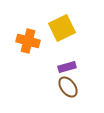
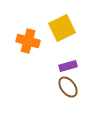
purple rectangle: moved 1 px right, 1 px up
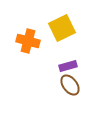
brown ellipse: moved 2 px right, 2 px up
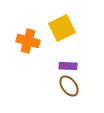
purple rectangle: rotated 18 degrees clockwise
brown ellipse: moved 1 px left, 1 px down
